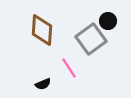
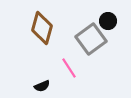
brown diamond: moved 2 px up; rotated 12 degrees clockwise
black semicircle: moved 1 px left, 2 px down
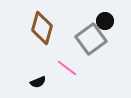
black circle: moved 3 px left
pink line: moved 2 px left; rotated 20 degrees counterclockwise
black semicircle: moved 4 px left, 4 px up
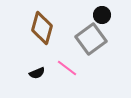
black circle: moved 3 px left, 6 px up
black semicircle: moved 1 px left, 9 px up
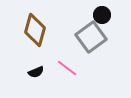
brown diamond: moved 7 px left, 2 px down
gray square: moved 2 px up
black semicircle: moved 1 px left, 1 px up
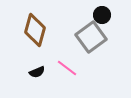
black semicircle: moved 1 px right
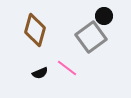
black circle: moved 2 px right, 1 px down
black semicircle: moved 3 px right, 1 px down
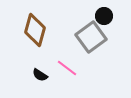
black semicircle: moved 2 px down; rotated 56 degrees clockwise
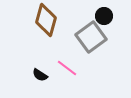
brown diamond: moved 11 px right, 10 px up
